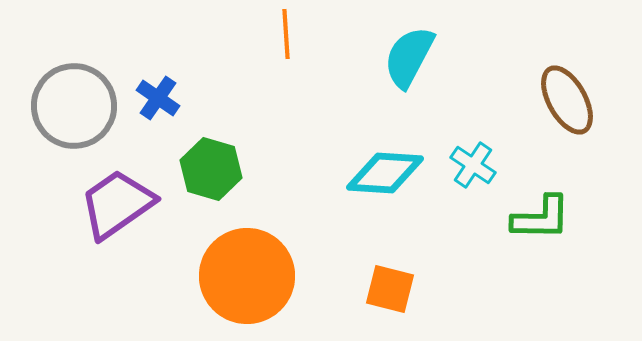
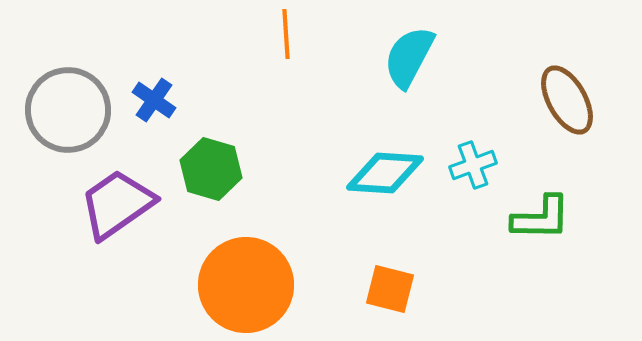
blue cross: moved 4 px left, 2 px down
gray circle: moved 6 px left, 4 px down
cyan cross: rotated 36 degrees clockwise
orange circle: moved 1 px left, 9 px down
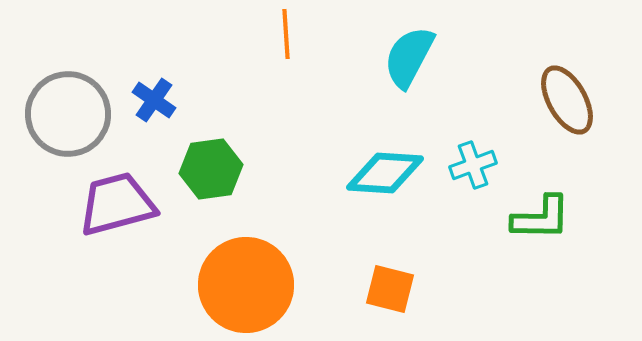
gray circle: moved 4 px down
green hexagon: rotated 24 degrees counterclockwise
purple trapezoid: rotated 20 degrees clockwise
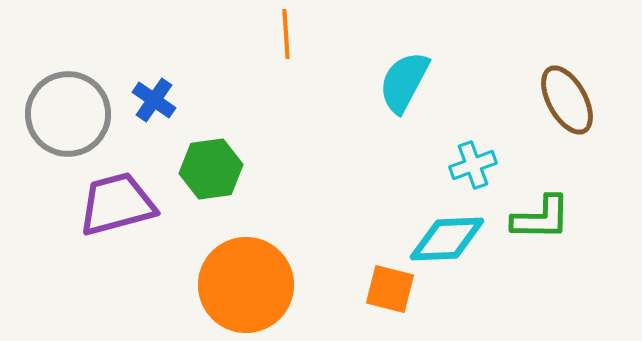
cyan semicircle: moved 5 px left, 25 px down
cyan diamond: moved 62 px right, 66 px down; rotated 6 degrees counterclockwise
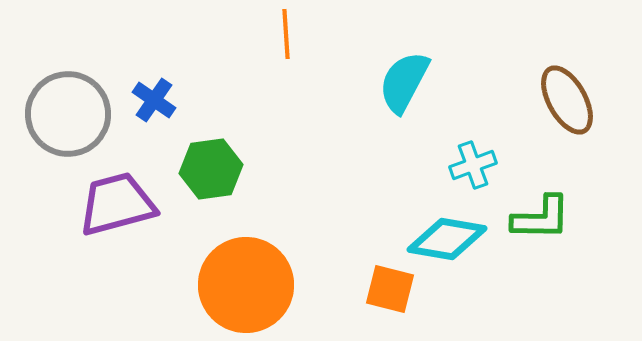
cyan diamond: rotated 12 degrees clockwise
